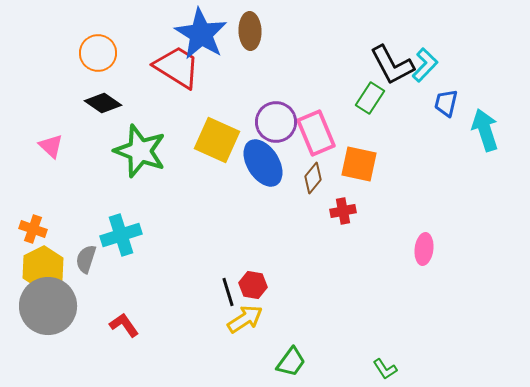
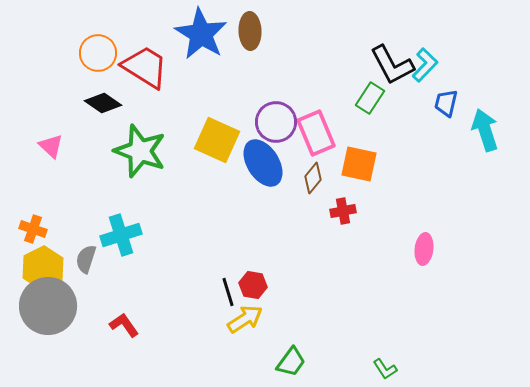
red trapezoid: moved 32 px left
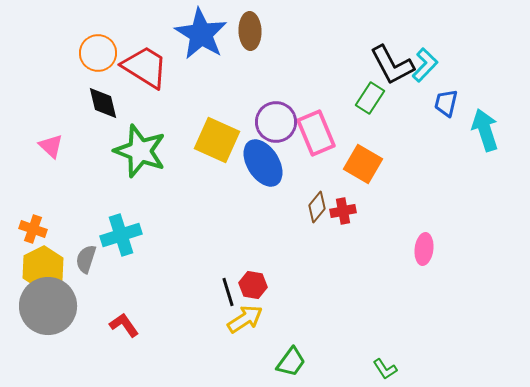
black diamond: rotated 42 degrees clockwise
orange square: moved 4 px right; rotated 18 degrees clockwise
brown diamond: moved 4 px right, 29 px down
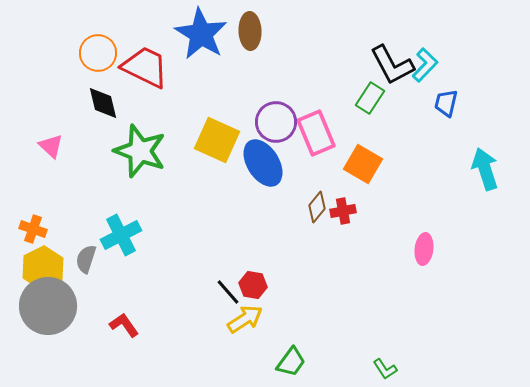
red trapezoid: rotated 6 degrees counterclockwise
cyan arrow: moved 39 px down
cyan cross: rotated 9 degrees counterclockwise
black line: rotated 24 degrees counterclockwise
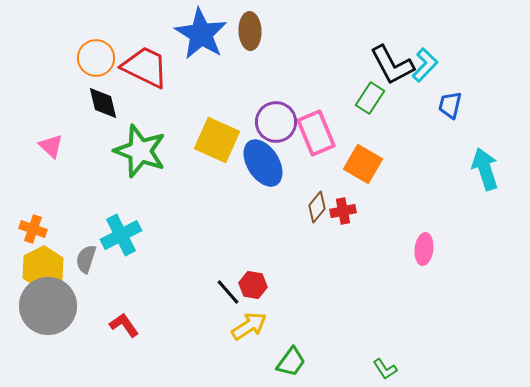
orange circle: moved 2 px left, 5 px down
blue trapezoid: moved 4 px right, 2 px down
yellow arrow: moved 4 px right, 7 px down
